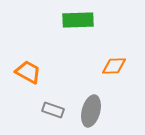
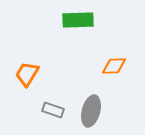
orange trapezoid: moved 1 px left, 2 px down; rotated 88 degrees counterclockwise
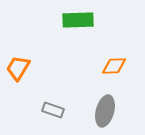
orange trapezoid: moved 9 px left, 6 px up
gray ellipse: moved 14 px right
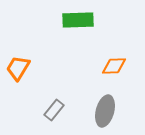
gray rectangle: moved 1 px right; rotated 70 degrees counterclockwise
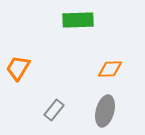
orange diamond: moved 4 px left, 3 px down
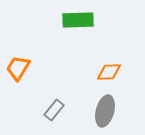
orange diamond: moved 1 px left, 3 px down
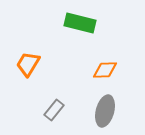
green rectangle: moved 2 px right, 3 px down; rotated 16 degrees clockwise
orange trapezoid: moved 10 px right, 4 px up
orange diamond: moved 4 px left, 2 px up
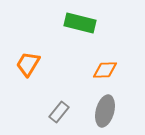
gray rectangle: moved 5 px right, 2 px down
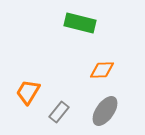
orange trapezoid: moved 28 px down
orange diamond: moved 3 px left
gray ellipse: rotated 20 degrees clockwise
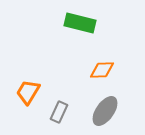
gray rectangle: rotated 15 degrees counterclockwise
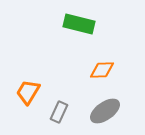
green rectangle: moved 1 px left, 1 px down
gray ellipse: rotated 20 degrees clockwise
